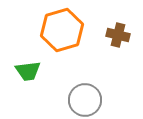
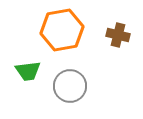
orange hexagon: rotated 6 degrees clockwise
gray circle: moved 15 px left, 14 px up
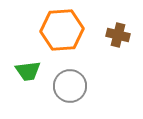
orange hexagon: rotated 6 degrees clockwise
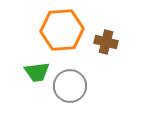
brown cross: moved 12 px left, 7 px down
green trapezoid: moved 9 px right, 1 px down
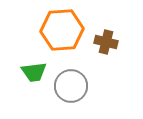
green trapezoid: moved 3 px left
gray circle: moved 1 px right
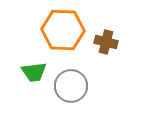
orange hexagon: moved 1 px right; rotated 6 degrees clockwise
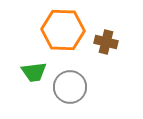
gray circle: moved 1 px left, 1 px down
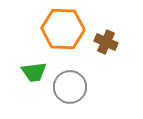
orange hexagon: moved 1 px up
brown cross: rotated 10 degrees clockwise
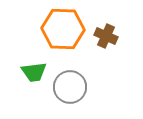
brown cross: moved 6 px up
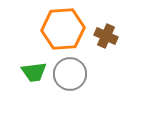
orange hexagon: rotated 6 degrees counterclockwise
gray circle: moved 13 px up
